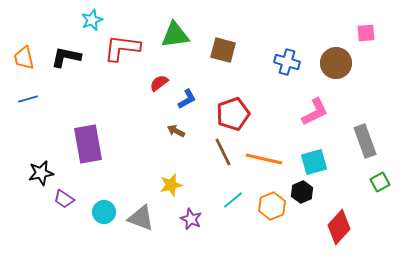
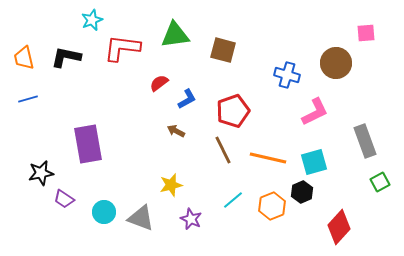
blue cross: moved 13 px down
red pentagon: moved 3 px up
brown line: moved 2 px up
orange line: moved 4 px right, 1 px up
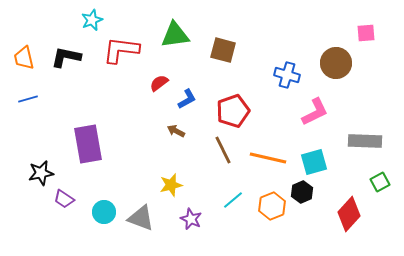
red L-shape: moved 1 px left, 2 px down
gray rectangle: rotated 68 degrees counterclockwise
red diamond: moved 10 px right, 13 px up
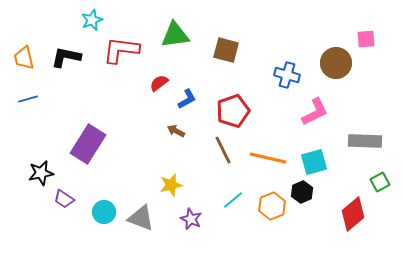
pink square: moved 6 px down
brown square: moved 3 px right
purple rectangle: rotated 42 degrees clockwise
red diamond: moved 4 px right; rotated 8 degrees clockwise
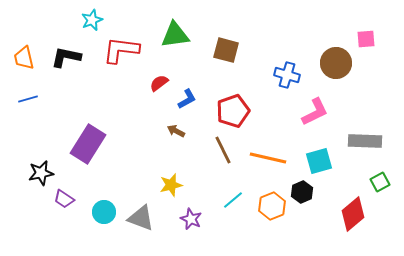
cyan square: moved 5 px right, 1 px up
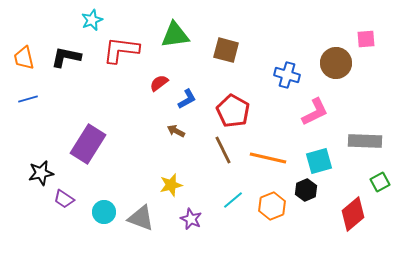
red pentagon: rotated 24 degrees counterclockwise
black hexagon: moved 4 px right, 2 px up
